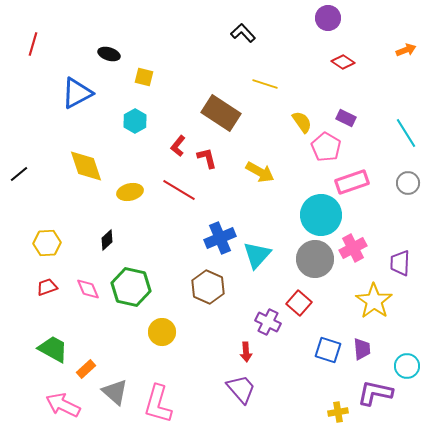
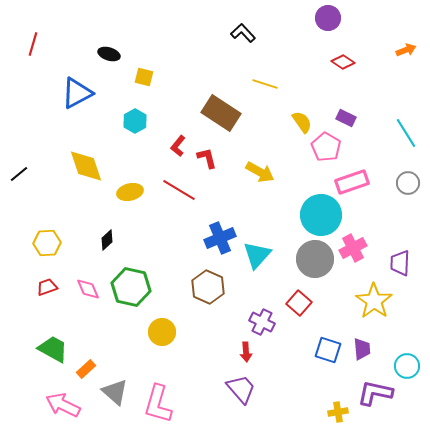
purple cross at (268, 322): moved 6 px left
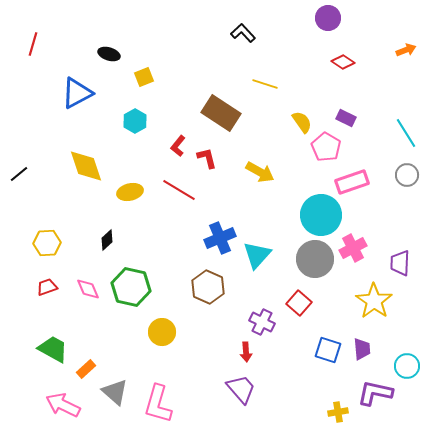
yellow square at (144, 77): rotated 36 degrees counterclockwise
gray circle at (408, 183): moved 1 px left, 8 px up
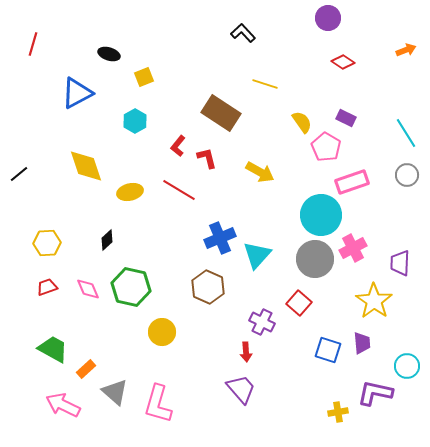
purple trapezoid at (362, 349): moved 6 px up
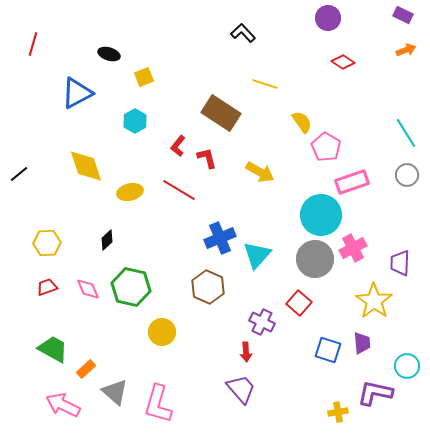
purple rectangle at (346, 118): moved 57 px right, 103 px up
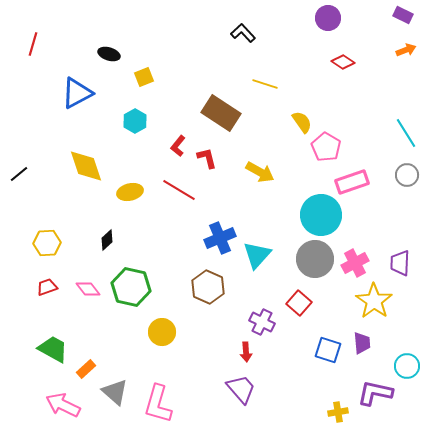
pink cross at (353, 248): moved 2 px right, 15 px down
pink diamond at (88, 289): rotated 15 degrees counterclockwise
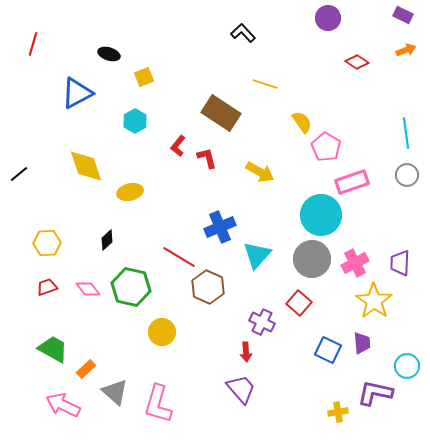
red diamond at (343, 62): moved 14 px right
cyan line at (406, 133): rotated 24 degrees clockwise
red line at (179, 190): moved 67 px down
blue cross at (220, 238): moved 11 px up
gray circle at (315, 259): moved 3 px left
blue square at (328, 350): rotated 8 degrees clockwise
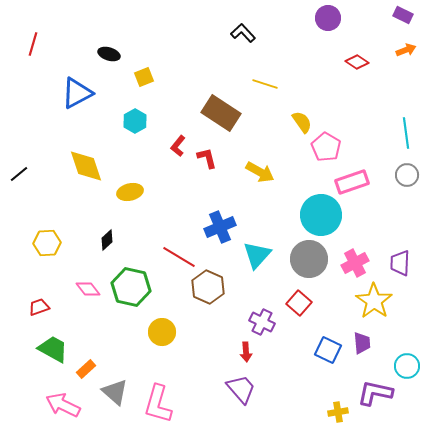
gray circle at (312, 259): moved 3 px left
red trapezoid at (47, 287): moved 8 px left, 20 px down
